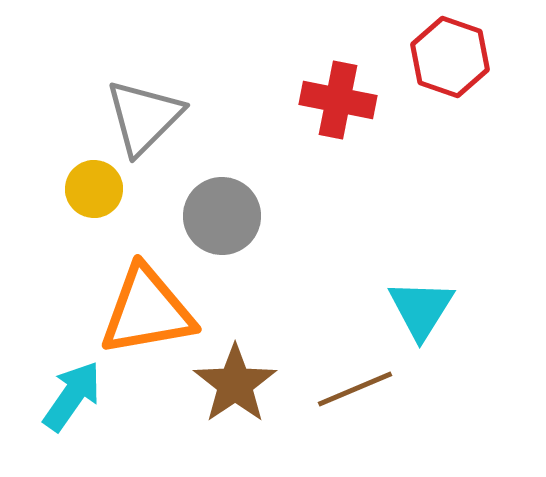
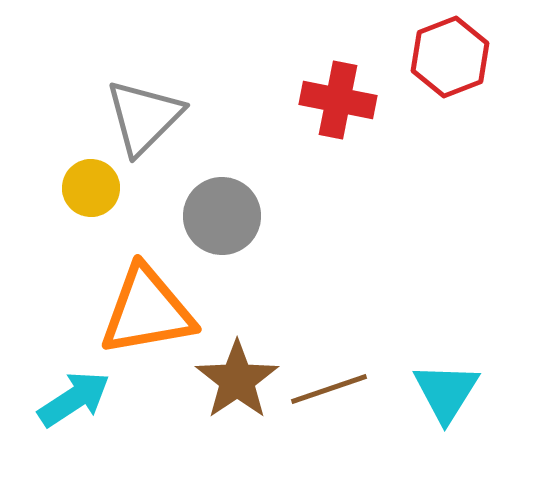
red hexagon: rotated 20 degrees clockwise
yellow circle: moved 3 px left, 1 px up
cyan triangle: moved 25 px right, 83 px down
brown star: moved 2 px right, 4 px up
brown line: moved 26 px left; rotated 4 degrees clockwise
cyan arrow: moved 2 px right, 3 px down; rotated 22 degrees clockwise
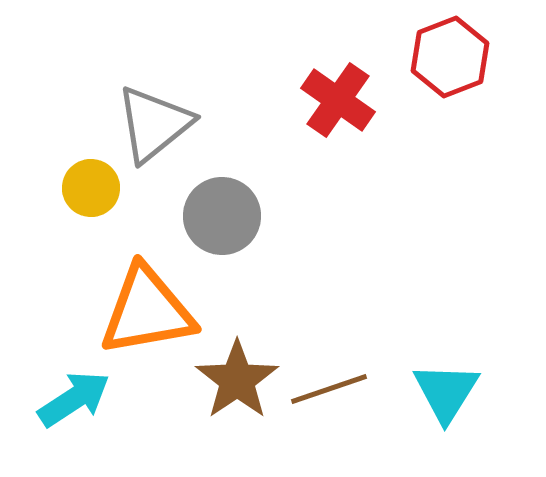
red cross: rotated 24 degrees clockwise
gray triangle: moved 10 px right, 7 px down; rotated 6 degrees clockwise
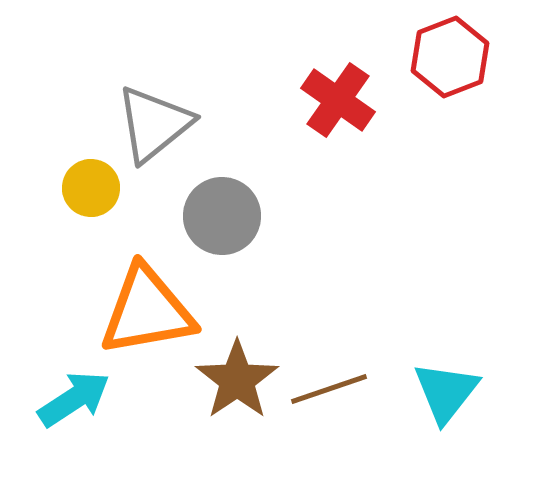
cyan triangle: rotated 6 degrees clockwise
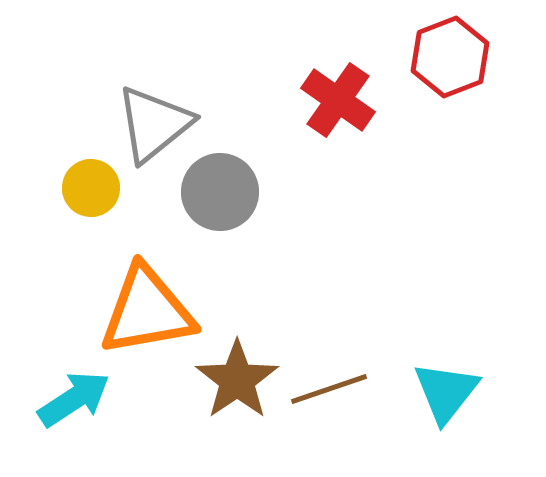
gray circle: moved 2 px left, 24 px up
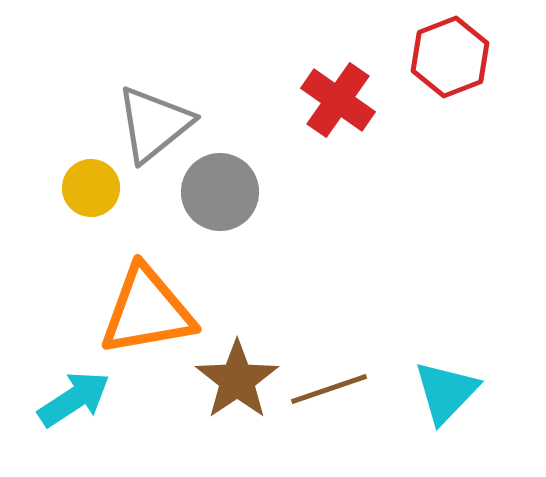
cyan triangle: rotated 6 degrees clockwise
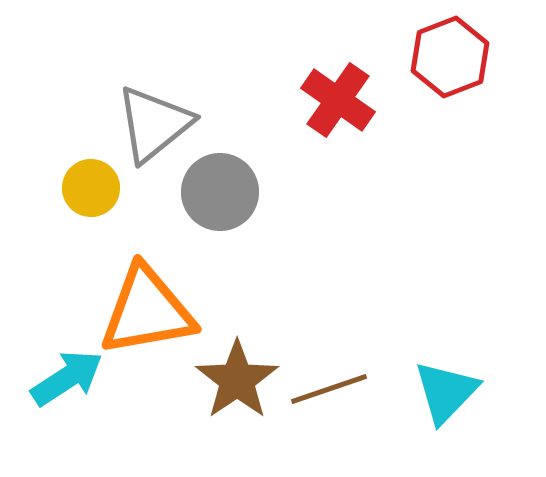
cyan arrow: moved 7 px left, 21 px up
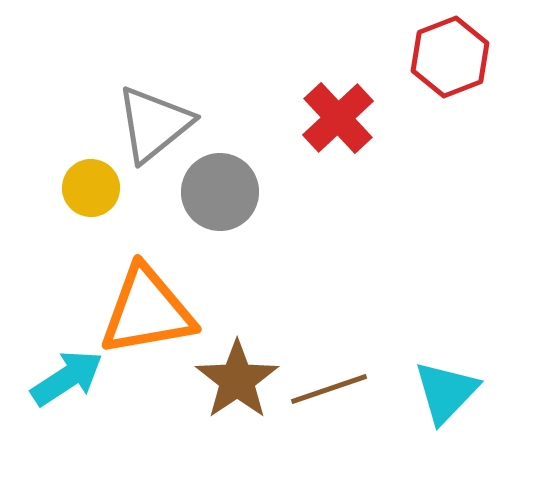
red cross: moved 18 px down; rotated 12 degrees clockwise
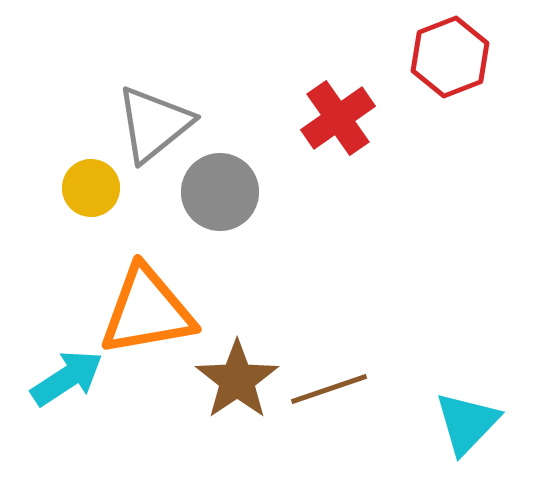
red cross: rotated 8 degrees clockwise
cyan triangle: moved 21 px right, 31 px down
